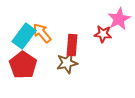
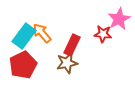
red rectangle: rotated 20 degrees clockwise
red pentagon: rotated 12 degrees clockwise
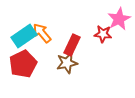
cyan rectangle: rotated 20 degrees clockwise
red pentagon: moved 1 px up
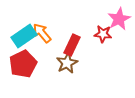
brown star: rotated 15 degrees counterclockwise
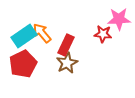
pink star: rotated 25 degrees clockwise
red rectangle: moved 6 px left
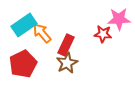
cyan rectangle: moved 11 px up
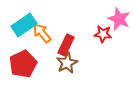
pink star: rotated 25 degrees clockwise
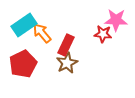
pink star: moved 3 px left, 1 px down; rotated 20 degrees counterclockwise
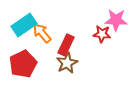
red star: moved 1 px left
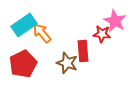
pink star: moved 1 px left, 1 px down; rotated 25 degrees clockwise
red rectangle: moved 17 px right, 6 px down; rotated 30 degrees counterclockwise
brown star: rotated 25 degrees counterclockwise
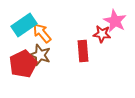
brown star: moved 27 px left, 8 px up
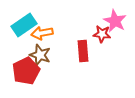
orange arrow: rotated 60 degrees counterclockwise
red pentagon: moved 3 px right, 7 px down
